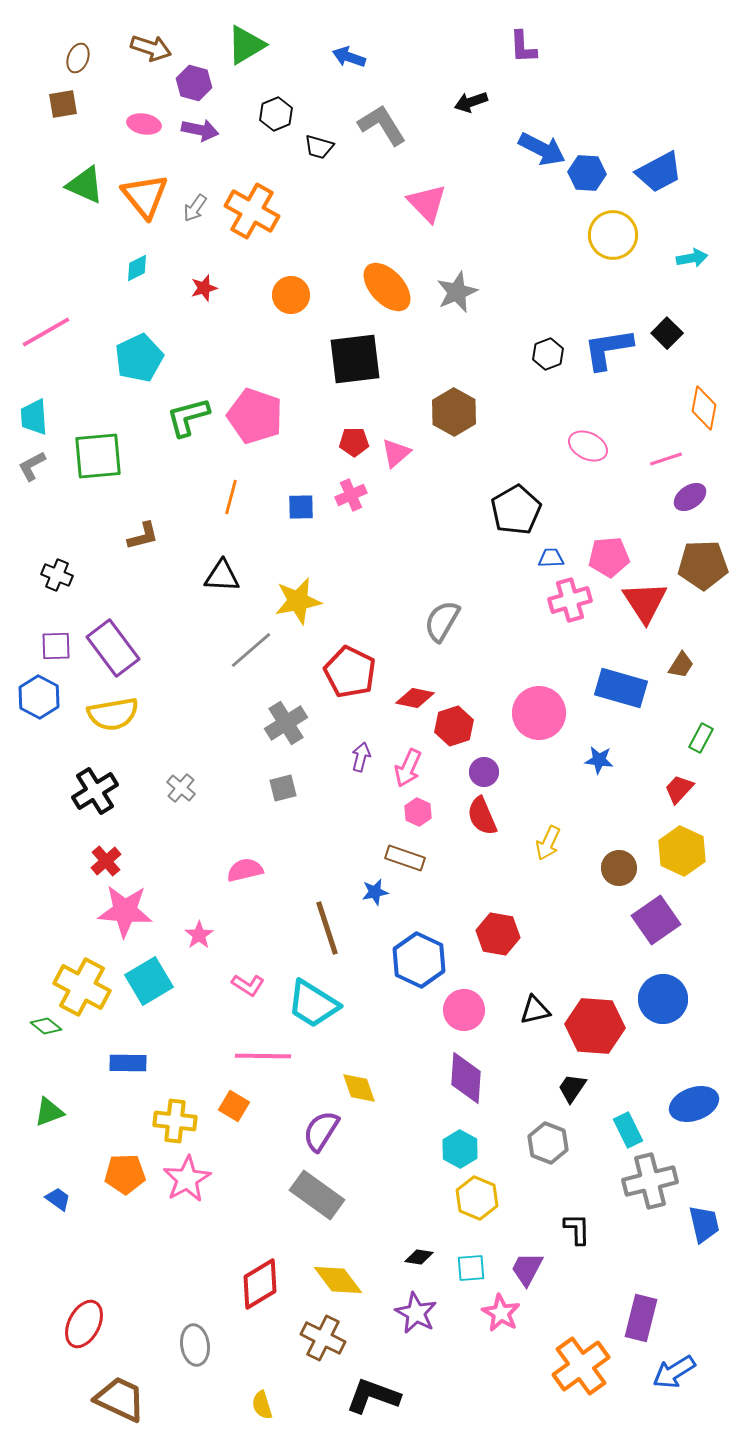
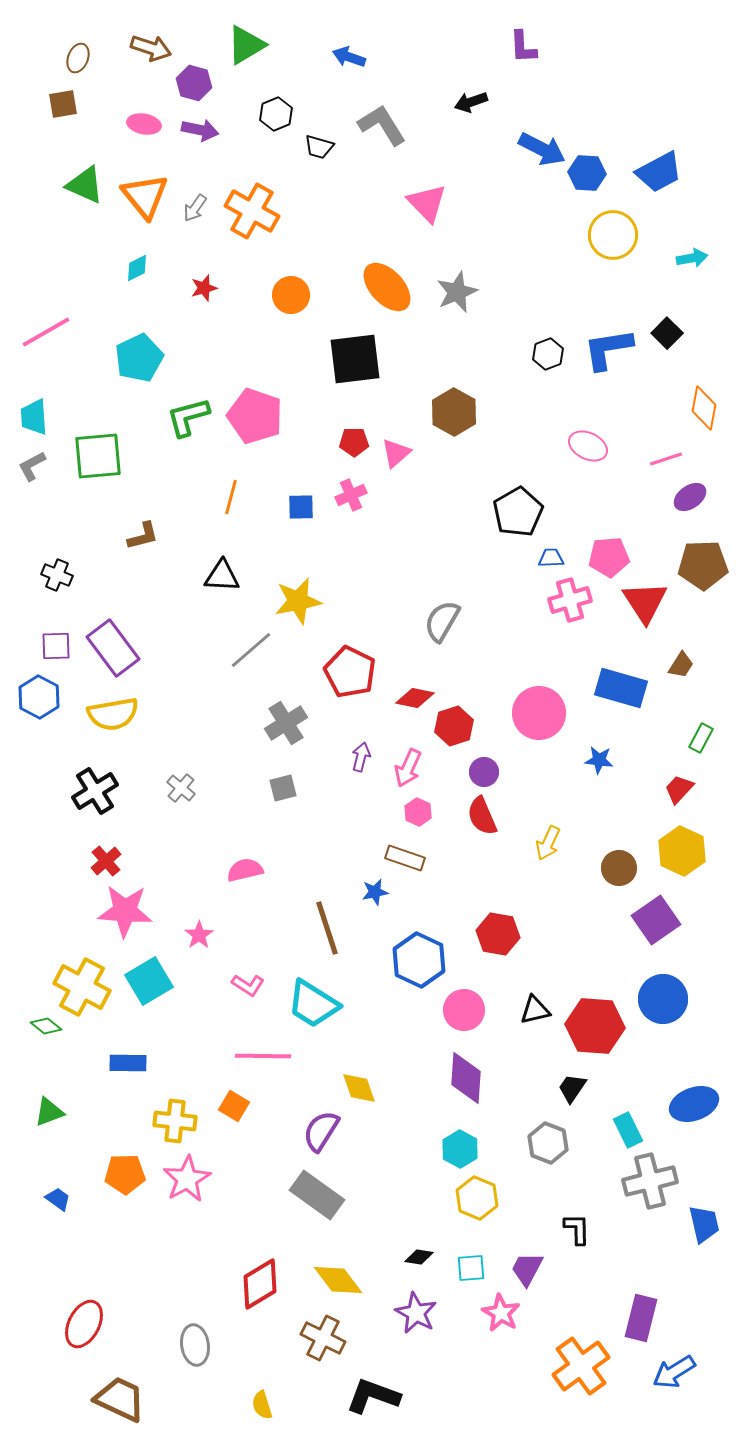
black pentagon at (516, 510): moved 2 px right, 2 px down
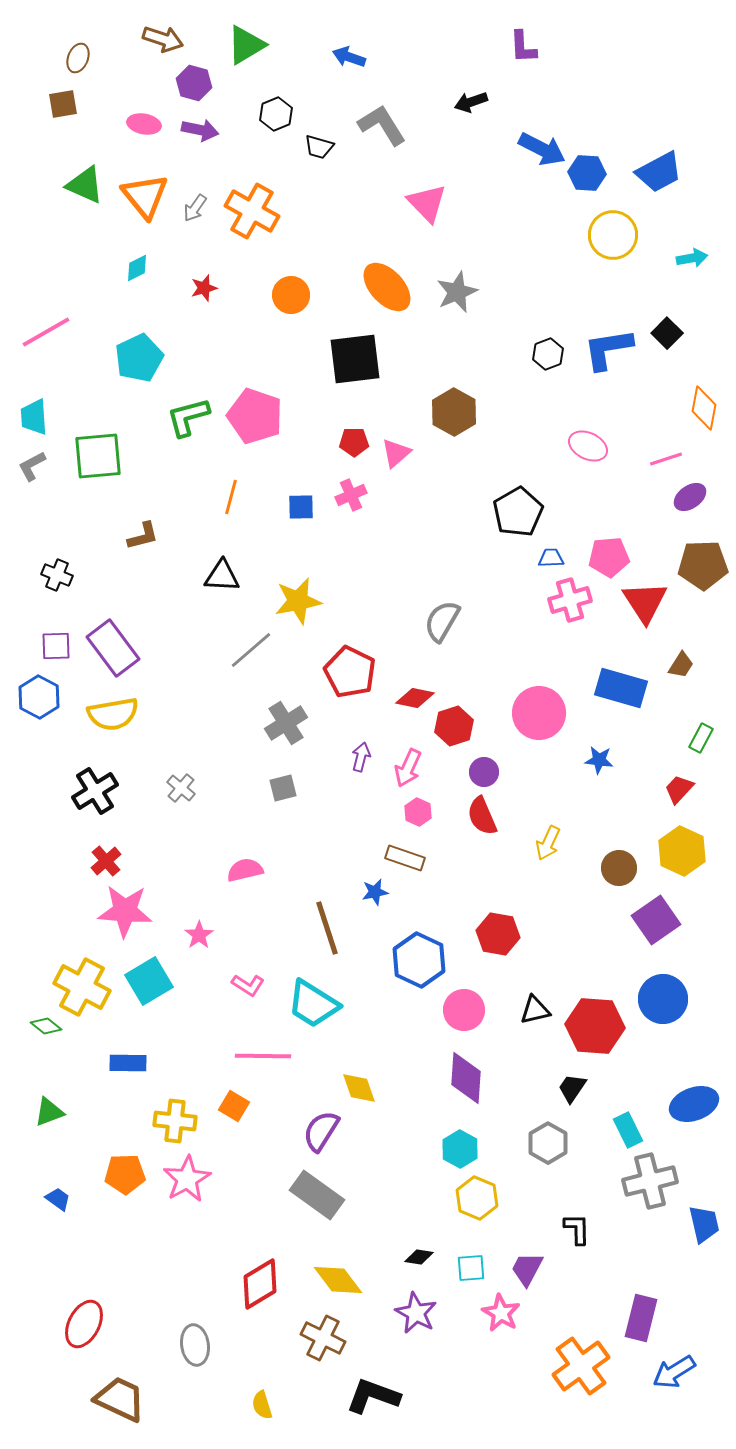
brown arrow at (151, 48): moved 12 px right, 9 px up
gray hexagon at (548, 1143): rotated 9 degrees clockwise
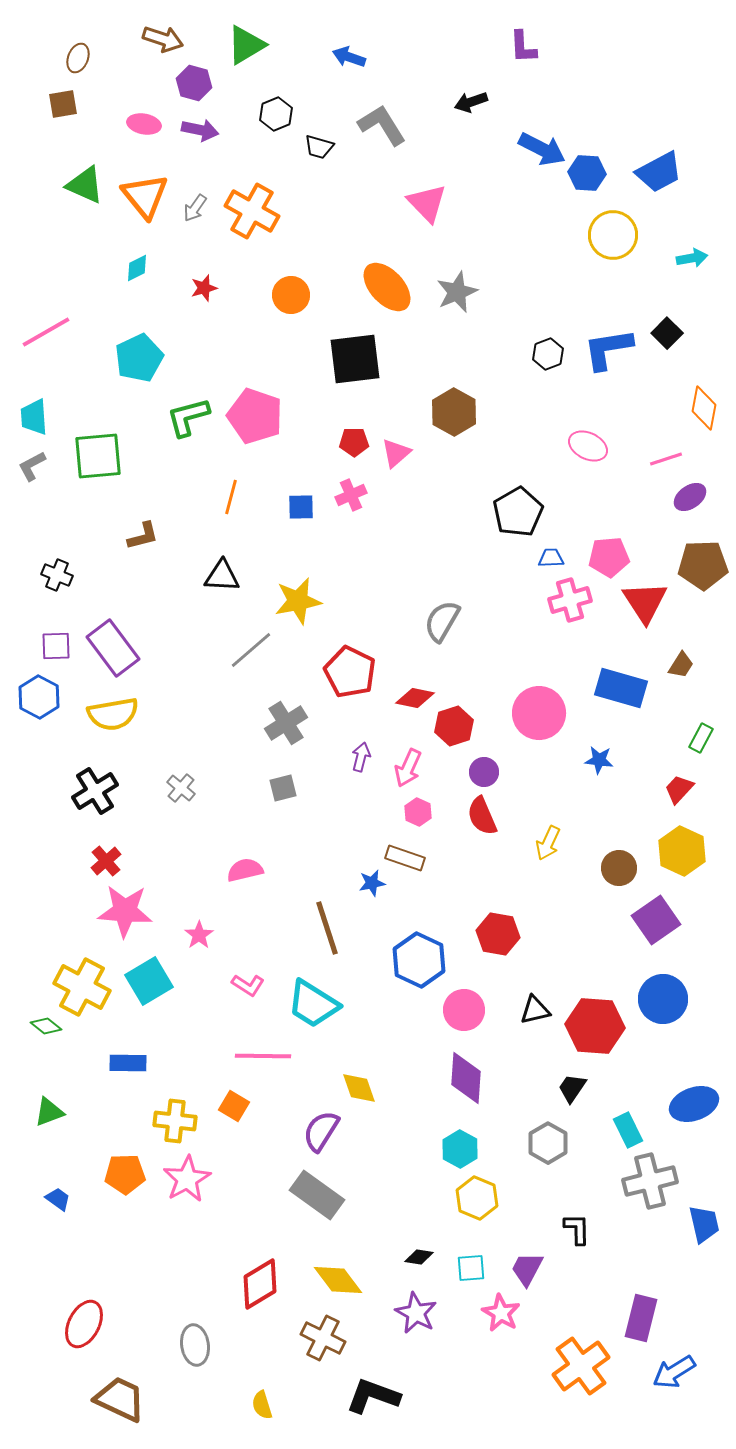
blue star at (375, 892): moved 3 px left, 9 px up
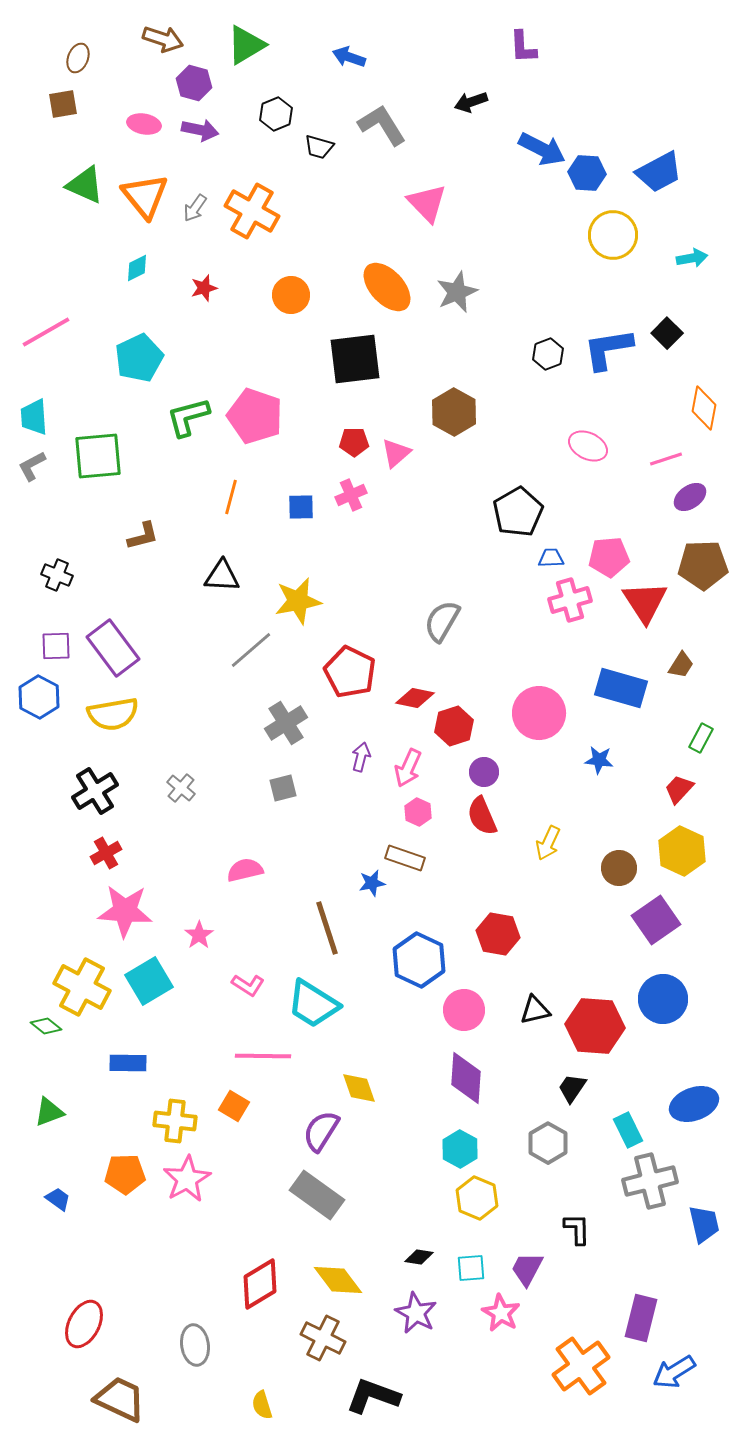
red cross at (106, 861): moved 8 px up; rotated 12 degrees clockwise
